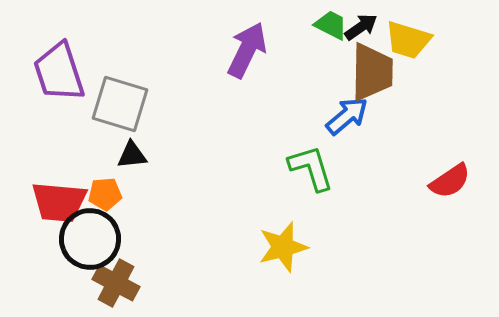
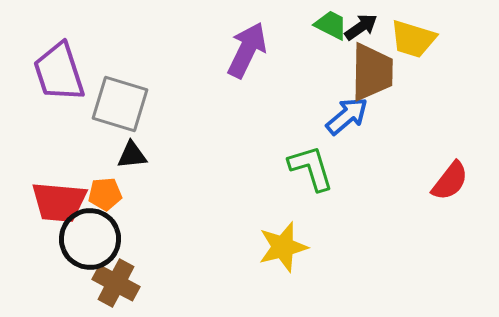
yellow trapezoid: moved 5 px right, 1 px up
red semicircle: rotated 18 degrees counterclockwise
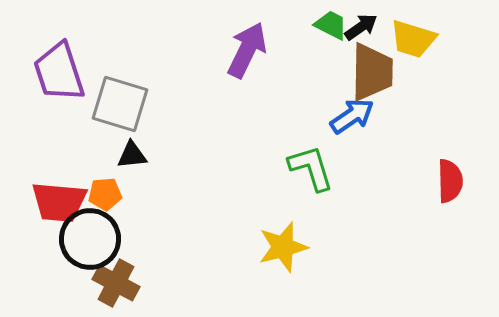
blue arrow: moved 5 px right; rotated 6 degrees clockwise
red semicircle: rotated 39 degrees counterclockwise
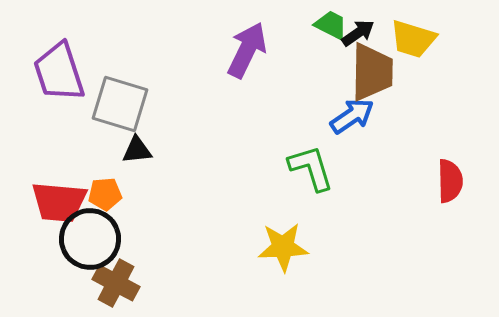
black arrow: moved 3 px left, 6 px down
black triangle: moved 5 px right, 5 px up
yellow star: rotated 12 degrees clockwise
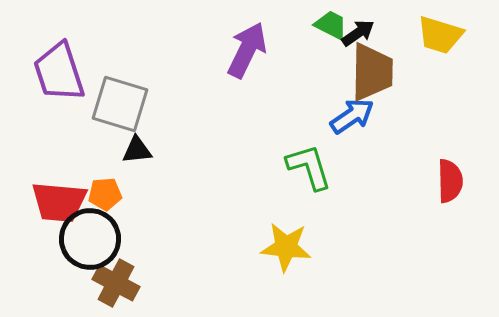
yellow trapezoid: moved 27 px right, 4 px up
green L-shape: moved 2 px left, 1 px up
yellow star: moved 3 px right; rotated 9 degrees clockwise
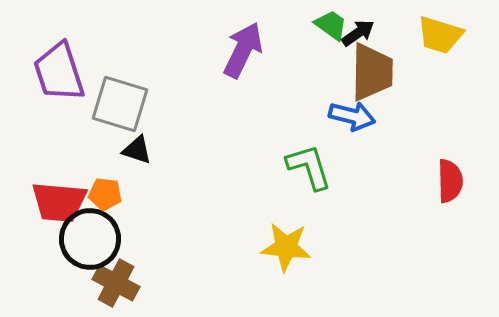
green trapezoid: rotated 9 degrees clockwise
purple arrow: moved 4 px left
blue arrow: rotated 48 degrees clockwise
black triangle: rotated 24 degrees clockwise
orange pentagon: rotated 12 degrees clockwise
